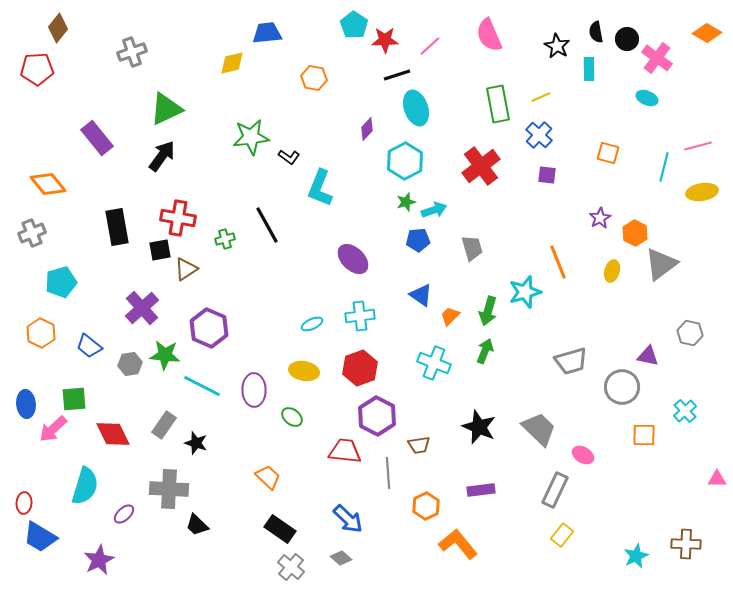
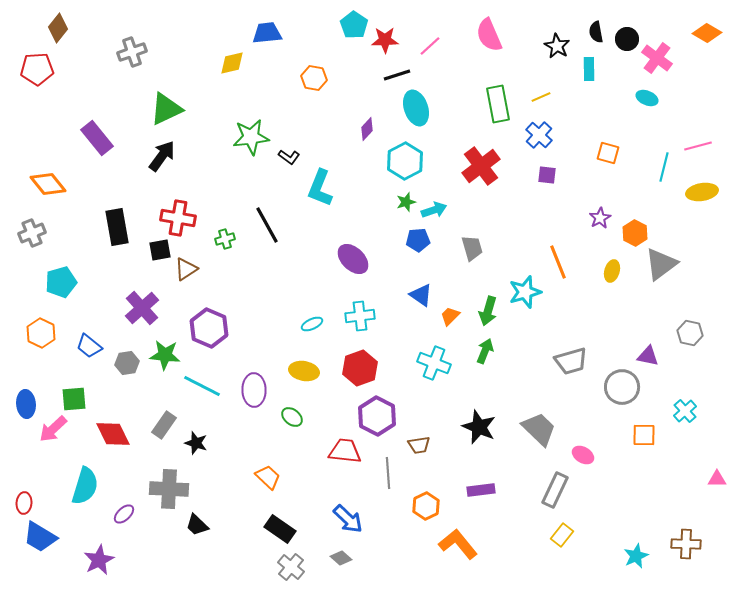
gray hexagon at (130, 364): moved 3 px left, 1 px up
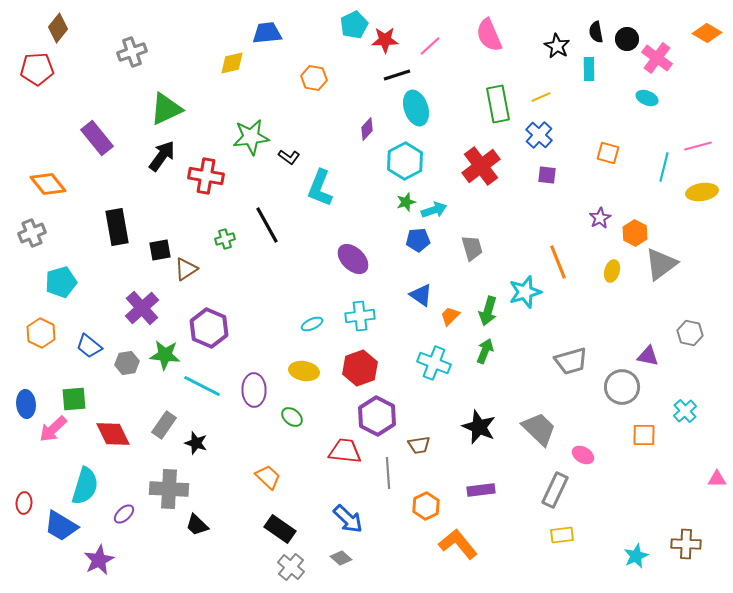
cyan pentagon at (354, 25): rotated 12 degrees clockwise
red cross at (178, 218): moved 28 px right, 42 px up
yellow rectangle at (562, 535): rotated 45 degrees clockwise
blue trapezoid at (40, 537): moved 21 px right, 11 px up
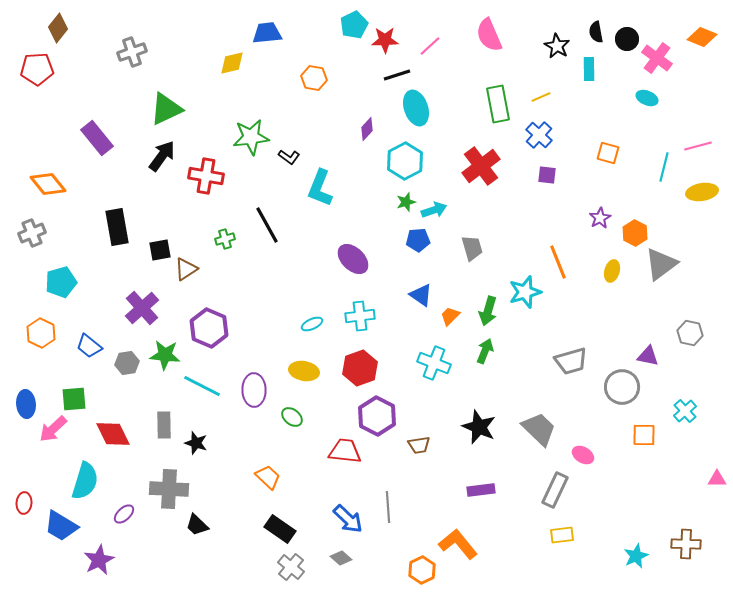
orange diamond at (707, 33): moved 5 px left, 4 px down; rotated 8 degrees counterclockwise
gray rectangle at (164, 425): rotated 36 degrees counterclockwise
gray line at (388, 473): moved 34 px down
cyan semicircle at (85, 486): moved 5 px up
orange hexagon at (426, 506): moved 4 px left, 64 px down
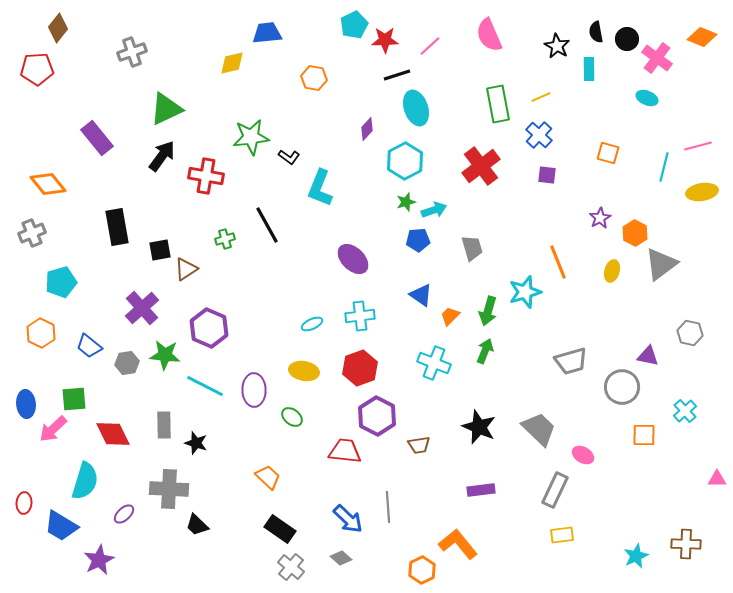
cyan line at (202, 386): moved 3 px right
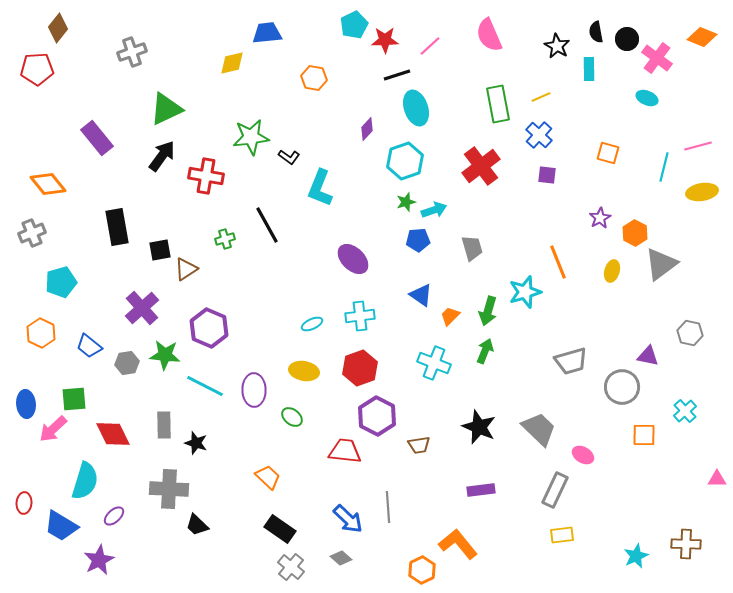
cyan hexagon at (405, 161): rotated 9 degrees clockwise
purple ellipse at (124, 514): moved 10 px left, 2 px down
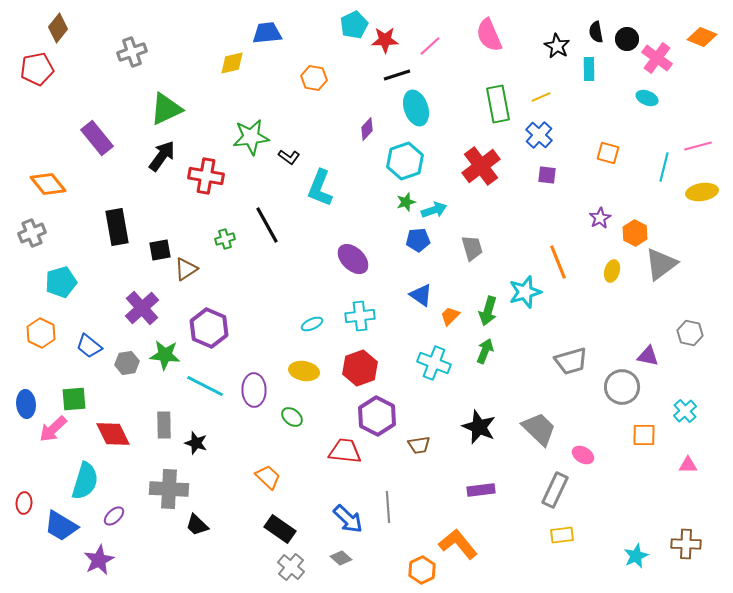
red pentagon at (37, 69): rotated 8 degrees counterclockwise
pink triangle at (717, 479): moved 29 px left, 14 px up
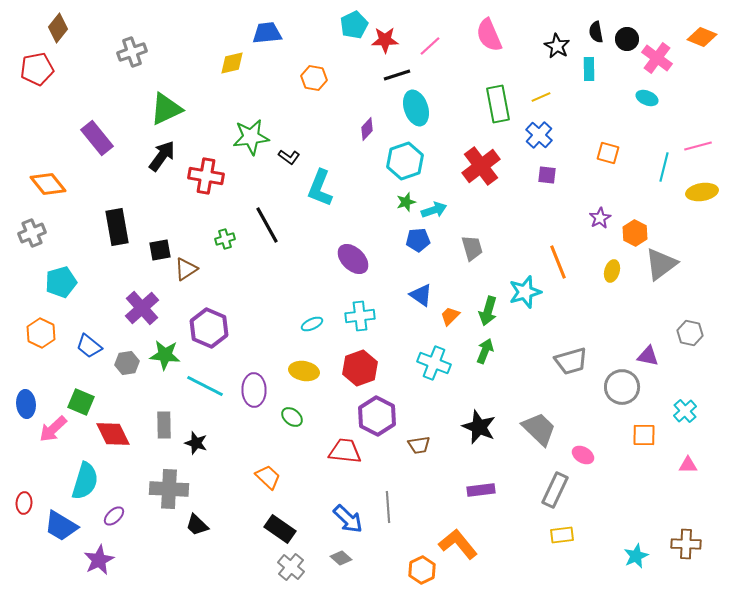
green square at (74, 399): moved 7 px right, 3 px down; rotated 28 degrees clockwise
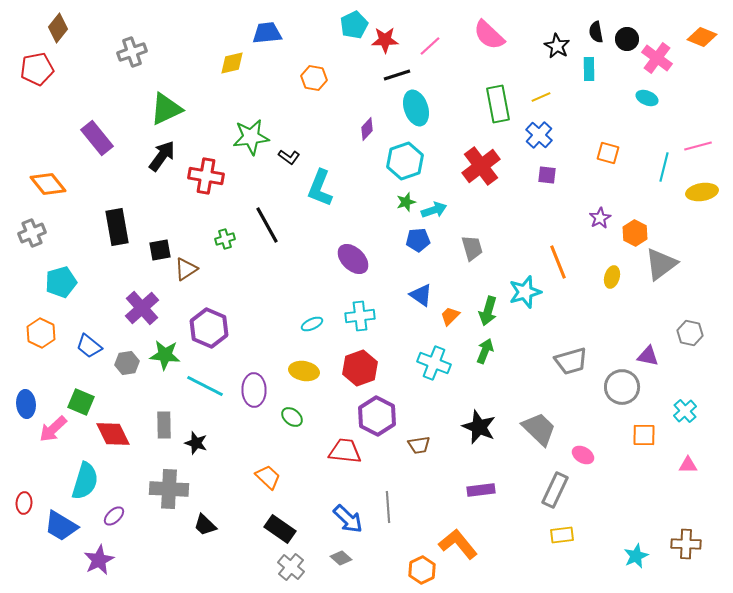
pink semicircle at (489, 35): rotated 24 degrees counterclockwise
yellow ellipse at (612, 271): moved 6 px down
black trapezoid at (197, 525): moved 8 px right
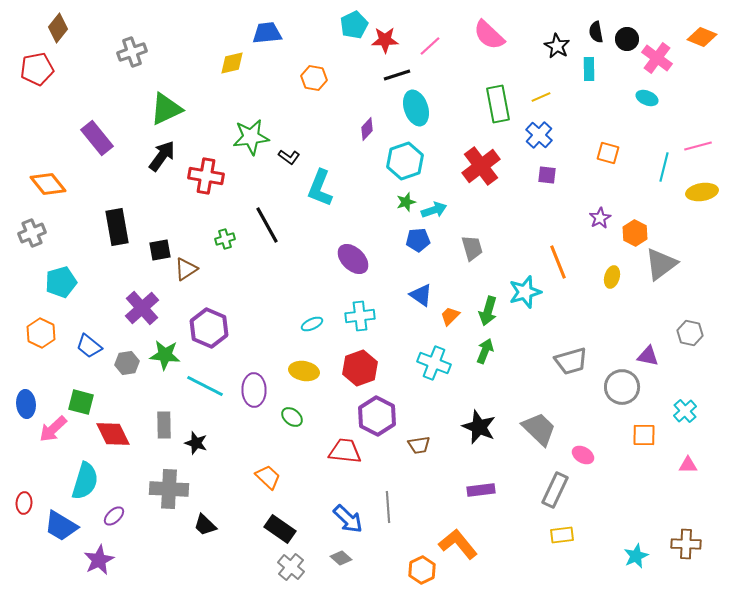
green square at (81, 402): rotated 8 degrees counterclockwise
